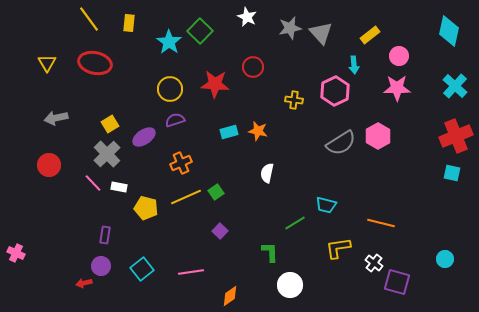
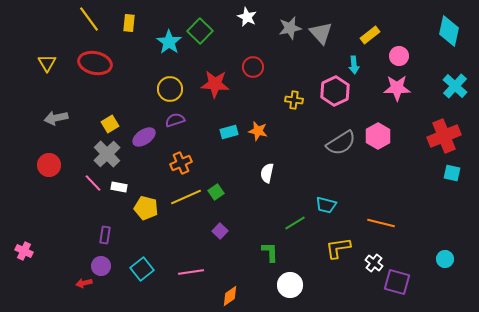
red cross at (456, 136): moved 12 px left
pink cross at (16, 253): moved 8 px right, 2 px up
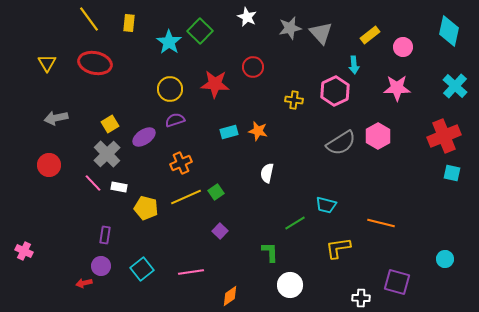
pink circle at (399, 56): moved 4 px right, 9 px up
white cross at (374, 263): moved 13 px left, 35 px down; rotated 36 degrees counterclockwise
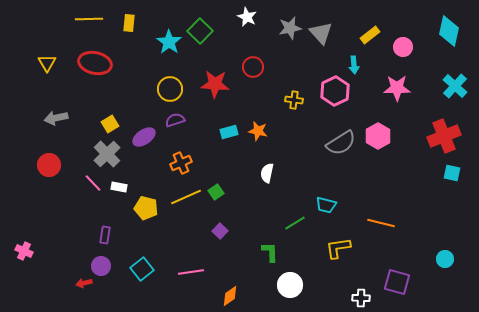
yellow line at (89, 19): rotated 56 degrees counterclockwise
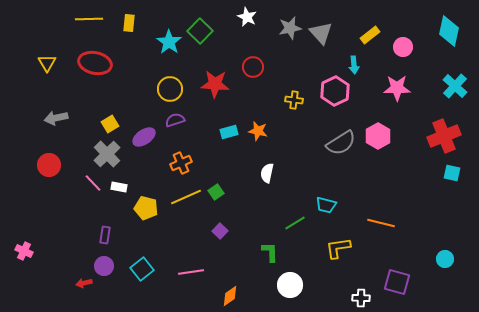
purple circle at (101, 266): moved 3 px right
